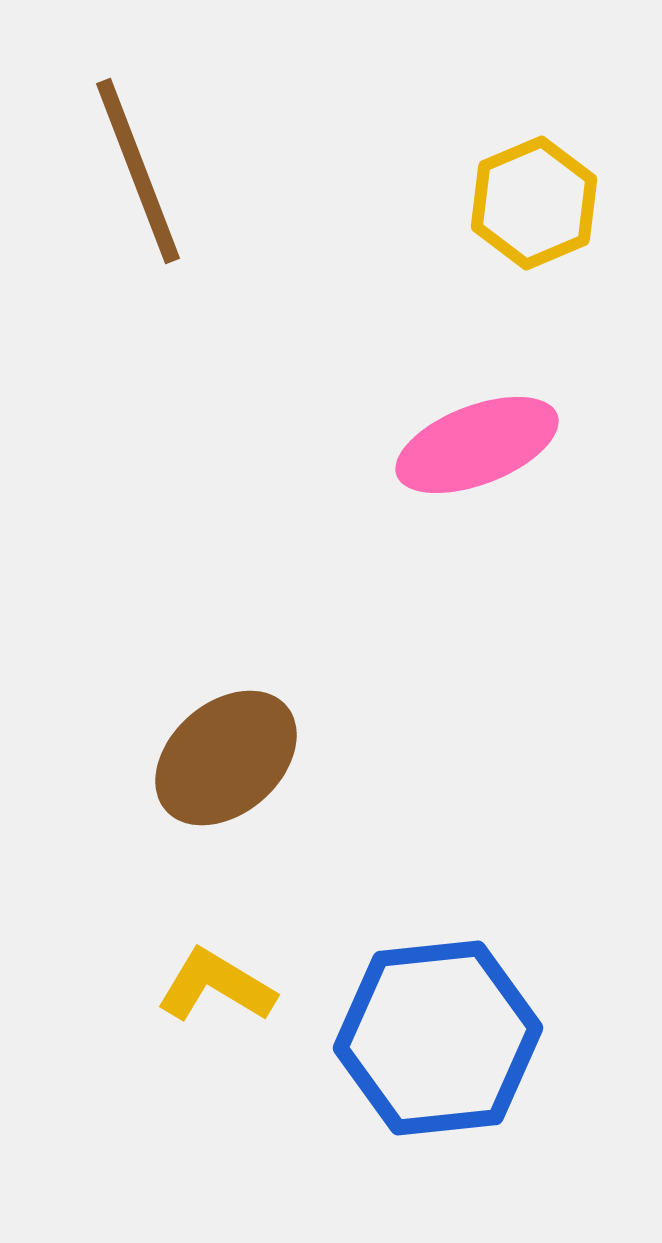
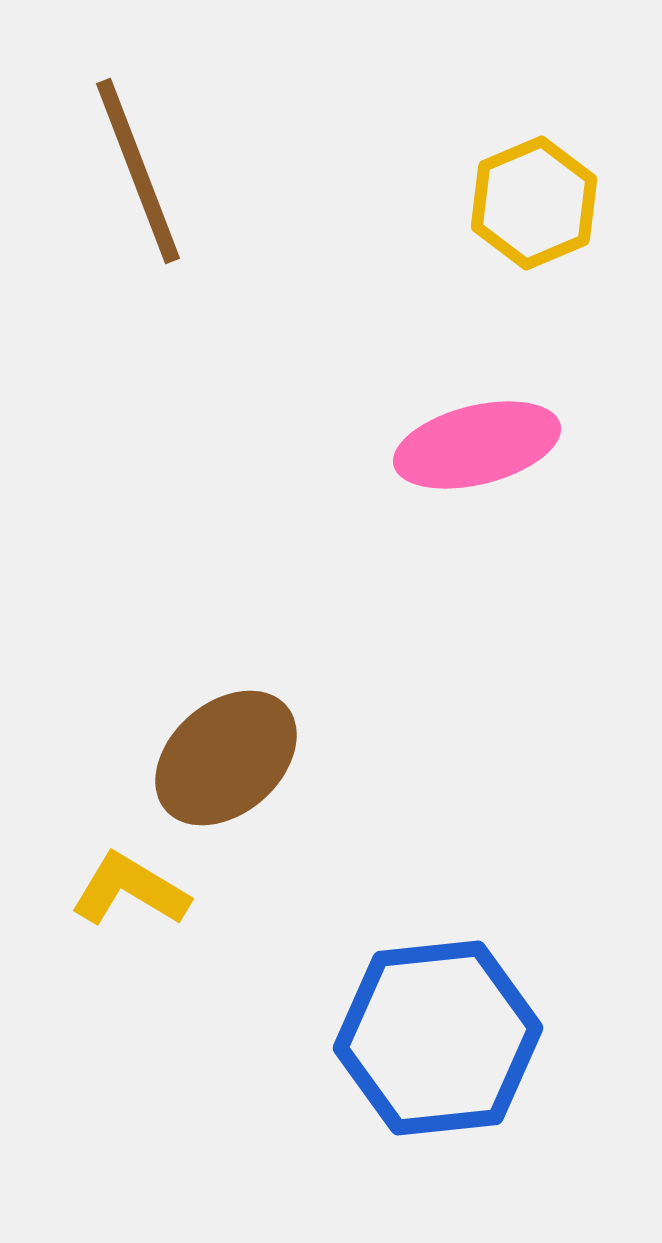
pink ellipse: rotated 7 degrees clockwise
yellow L-shape: moved 86 px left, 96 px up
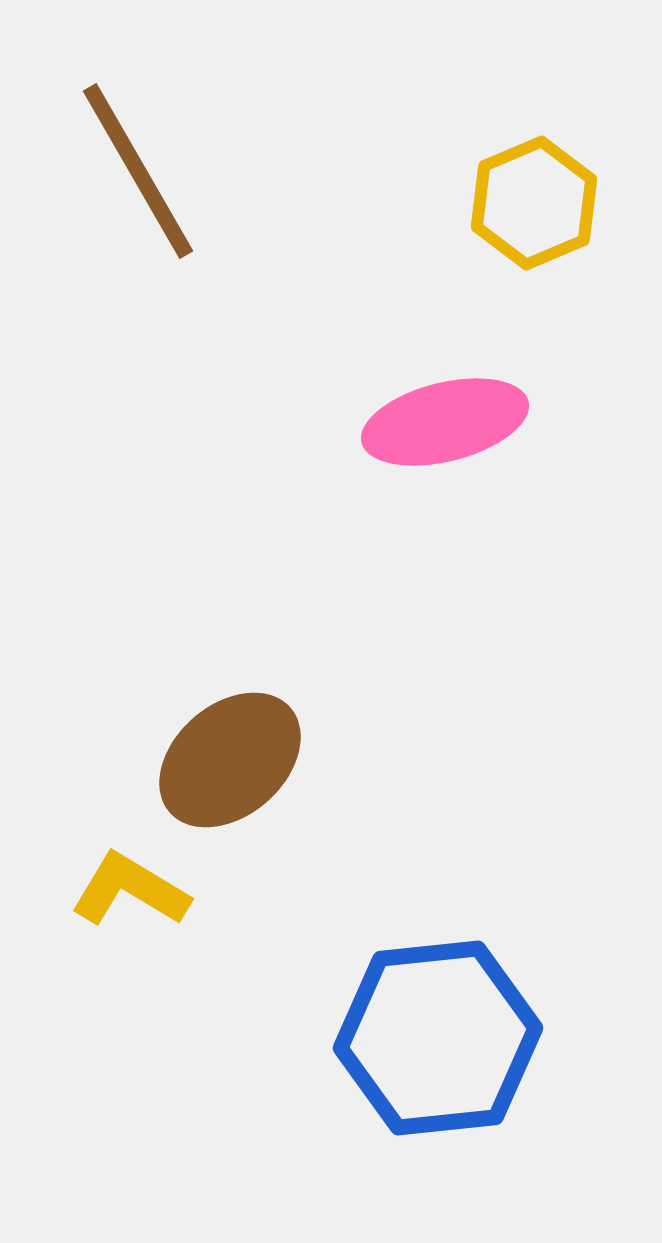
brown line: rotated 9 degrees counterclockwise
pink ellipse: moved 32 px left, 23 px up
brown ellipse: moved 4 px right, 2 px down
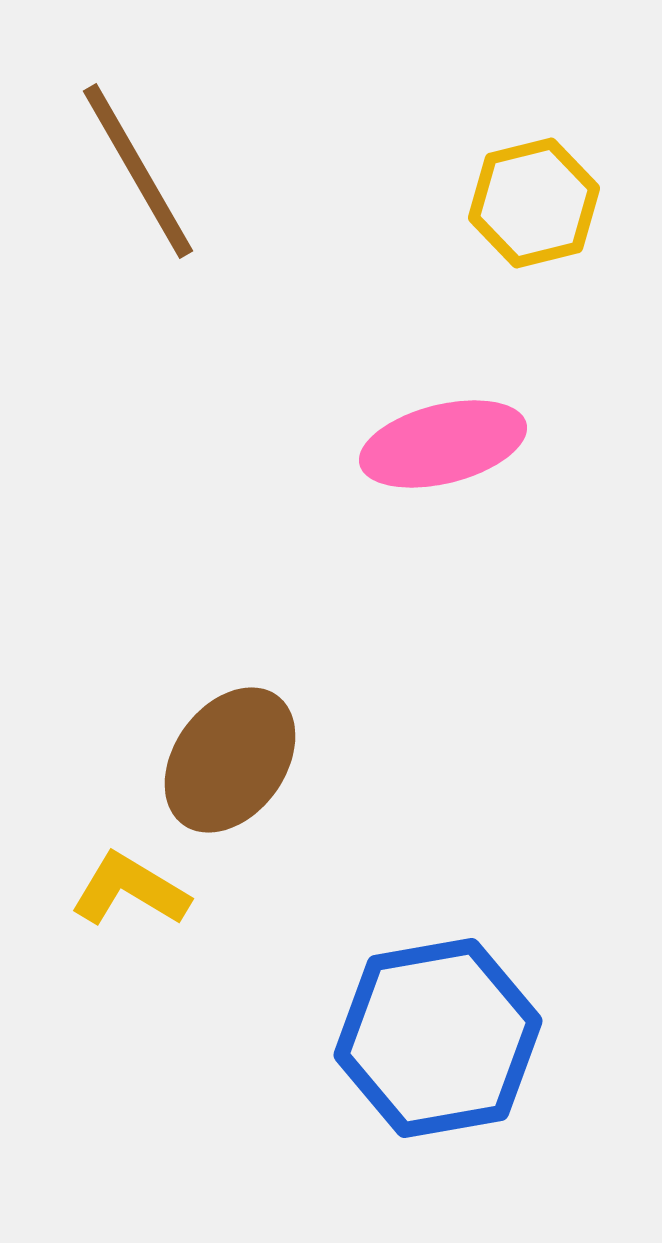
yellow hexagon: rotated 9 degrees clockwise
pink ellipse: moved 2 px left, 22 px down
brown ellipse: rotated 13 degrees counterclockwise
blue hexagon: rotated 4 degrees counterclockwise
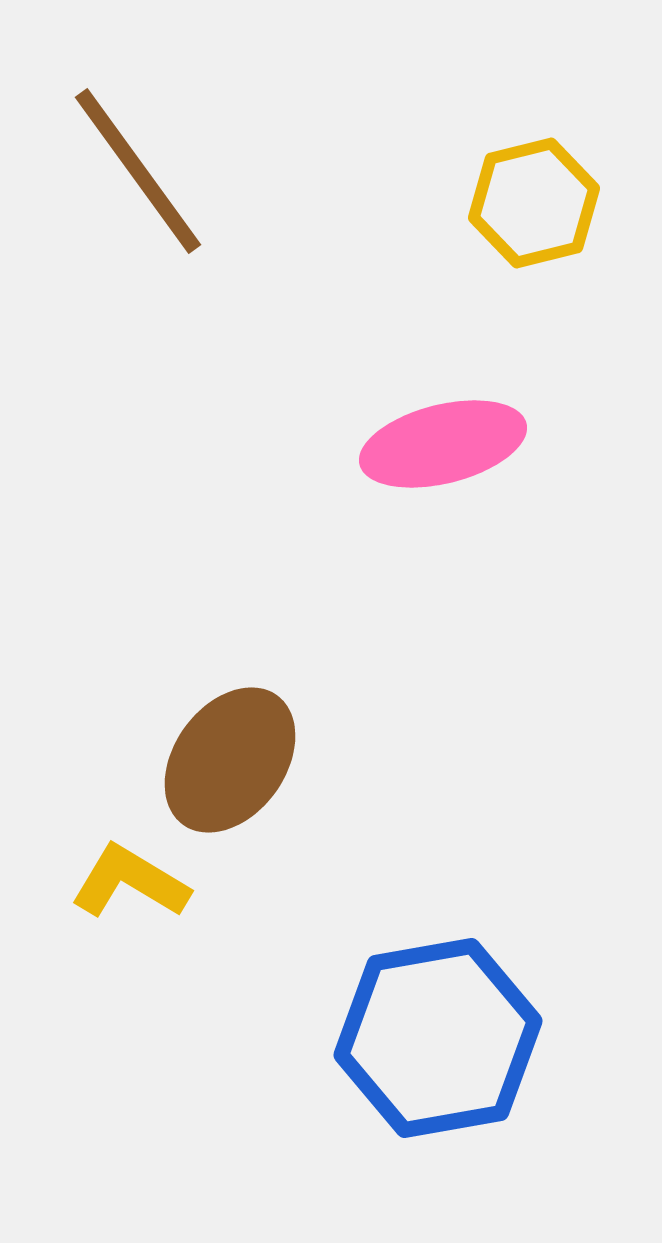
brown line: rotated 6 degrees counterclockwise
yellow L-shape: moved 8 px up
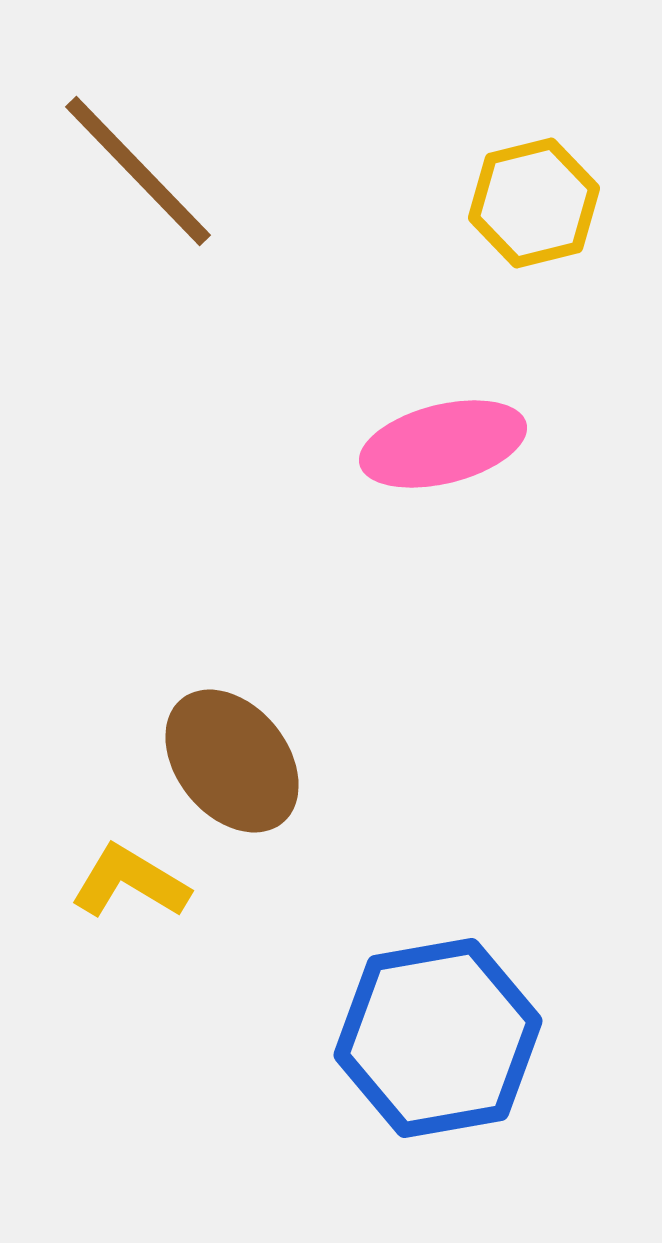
brown line: rotated 8 degrees counterclockwise
brown ellipse: moved 2 px right, 1 px down; rotated 75 degrees counterclockwise
